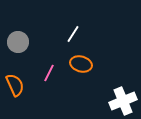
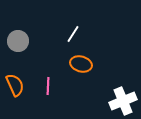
gray circle: moved 1 px up
pink line: moved 1 px left, 13 px down; rotated 24 degrees counterclockwise
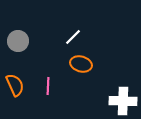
white line: moved 3 px down; rotated 12 degrees clockwise
white cross: rotated 24 degrees clockwise
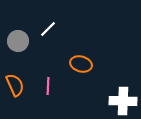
white line: moved 25 px left, 8 px up
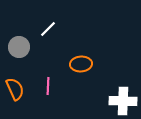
gray circle: moved 1 px right, 6 px down
orange ellipse: rotated 20 degrees counterclockwise
orange semicircle: moved 4 px down
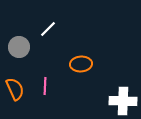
pink line: moved 3 px left
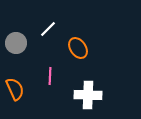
gray circle: moved 3 px left, 4 px up
orange ellipse: moved 3 px left, 16 px up; rotated 60 degrees clockwise
pink line: moved 5 px right, 10 px up
white cross: moved 35 px left, 6 px up
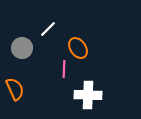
gray circle: moved 6 px right, 5 px down
pink line: moved 14 px right, 7 px up
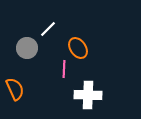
gray circle: moved 5 px right
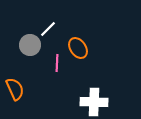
gray circle: moved 3 px right, 3 px up
pink line: moved 7 px left, 6 px up
white cross: moved 6 px right, 7 px down
